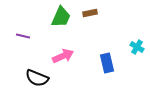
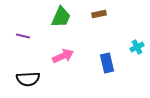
brown rectangle: moved 9 px right, 1 px down
cyan cross: rotated 32 degrees clockwise
black semicircle: moved 9 px left, 1 px down; rotated 25 degrees counterclockwise
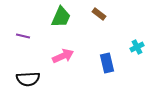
brown rectangle: rotated 48 degrees clockwise
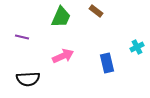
brown rectangle: moved 3 px left, 3 px up
purple line: moved 1 px left, 1 px down
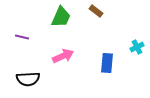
blue rectangle: rotated 18 degrees clockwise
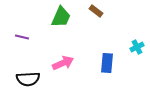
pink arrow: moved 7 px down
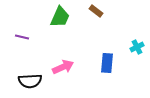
green trapezoid: moved 1 px left
pink arrow: moved 4 px down
black semicircle: moved 2 px right, 2 px down
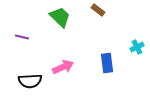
brown rectangle: moved 2 px right, 1 px up
green trapezoid: rotated 70 degrees counterclockwise
blue rectangle: rotated 12 degrees counterclockwise
